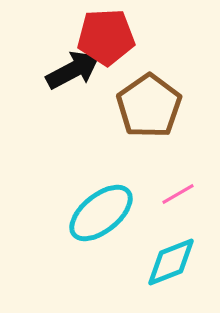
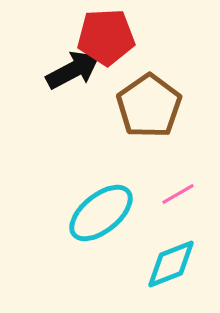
cyan diamond: moved 2 px down
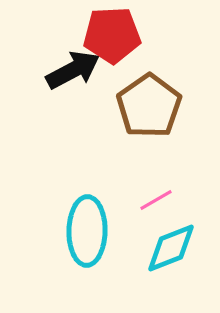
red pentagon: moved 6 px right, 2 px up
pink line: moved 22 px left, 6 px down
cyan ellipse: moved 14 px left, 18 px down; rotated 50 degrees counterclockwise
cyan diamond: moved 16 px up
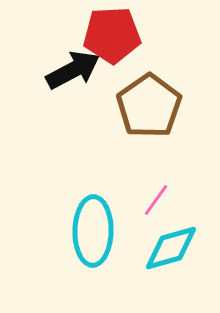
pink line: rotated 24 degrees counterclockwise
cyan ellipse: moved 6 px right
cyan diamond: rotated 6 degrees clockwise
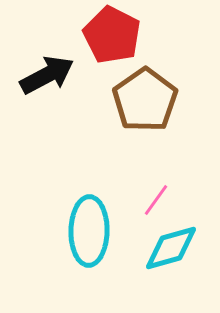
red pentagon: rotated 30 degrees clockwise
black arrow: moved 26 px left, 5 px down
brown pentagon: moved 4 px left, 6 px up
cyan ellipse: moved 4 px left
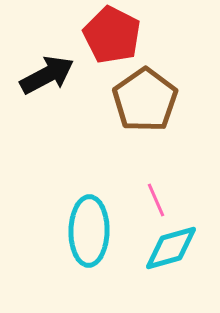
pink line: rotated 60 degrees counterclockwise
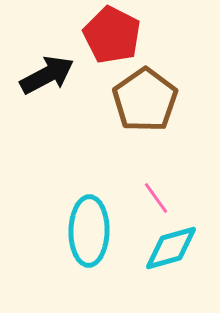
pink line: moved 2 px up; rotated 12 degrees counterclockwise
